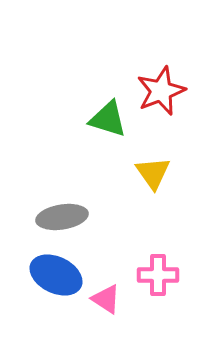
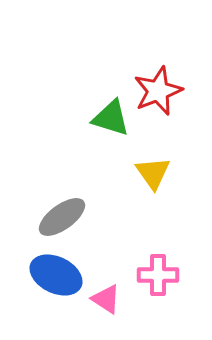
red star: moved 3 px left
green triangle: moved 3 px right, 1 px up
gray ellipse: rotated 27 degrees counterclockwise
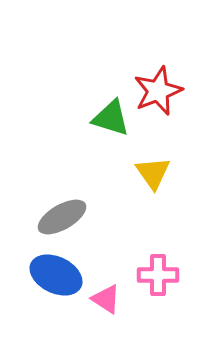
gray ellipse: rotated 6 degrees clockwise
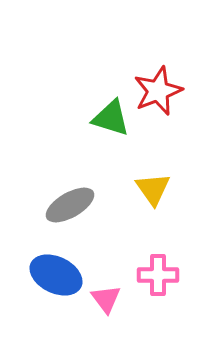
yellow triangle: moved 16 px down
gray ellipse: moved 8 px right, 12 px up
pink triangle: rotated 20 degrees clockwise
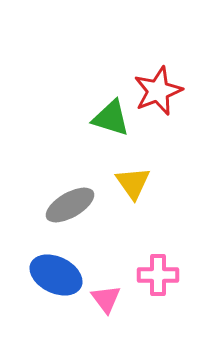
yellow triangle: moved 20 px left, 6 px up
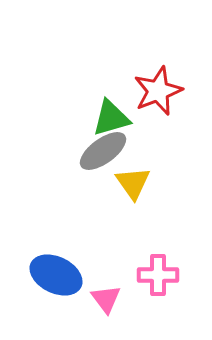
green triangle: rotated 33 degrees counterclockwise
gray ellipse: moved 33 px right, 54 px up; rotated 6 degrees counterclockwise
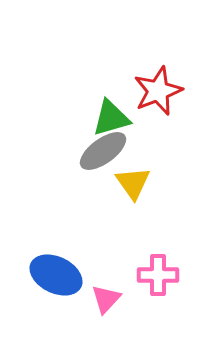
pink triangle: rotated 20 degrees clockwise
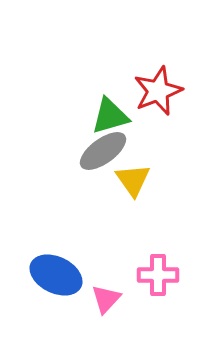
green triangle: moved 1 px left, 2 px up
yellow triangle: moved 3 px up
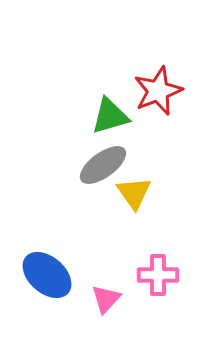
gray ellipse: moved 14 px down
yellow triangle: moved 1 px right, 13 px down
blue ellipse: moved 9 px left; rotated 15 degrees clockwise
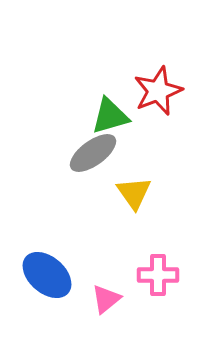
gray ellipse: moved 10 px left, 12 px up
pink triangle: rotated 8 degrees clockwise
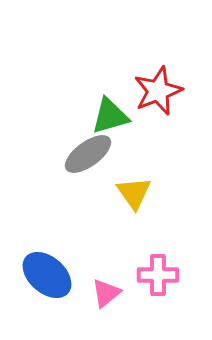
gray ellipse: moved 5 px left, 1 px down
pink triangle: moved 6 px up
